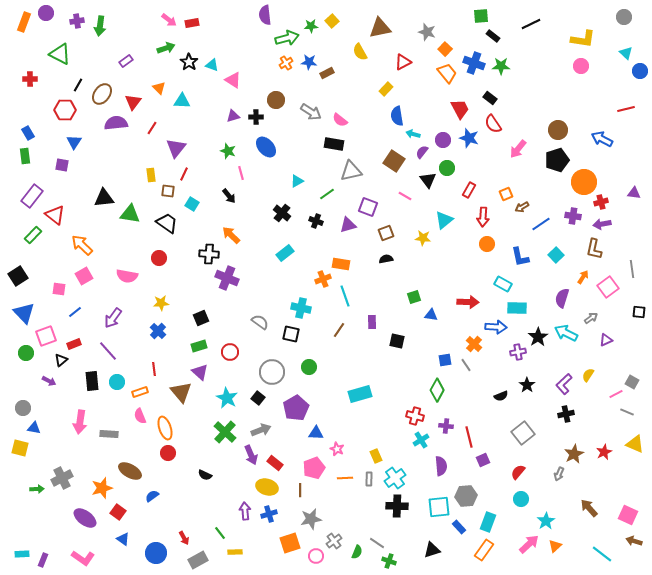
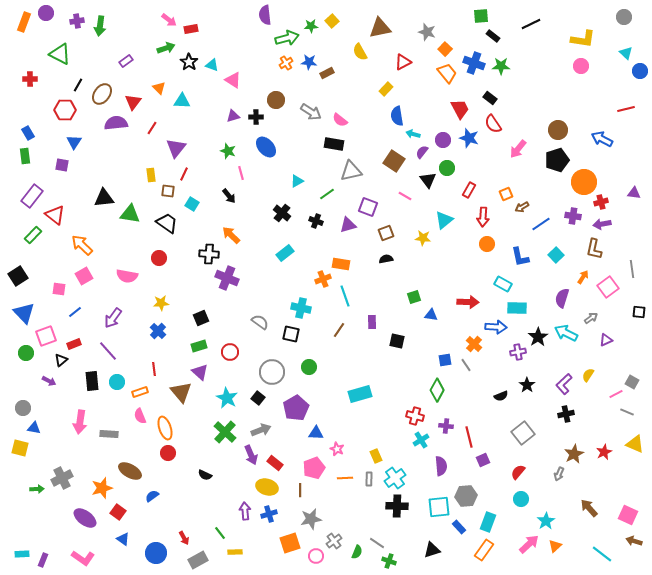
red rectangle at (192, 23): moved 1 px left, 6 px down
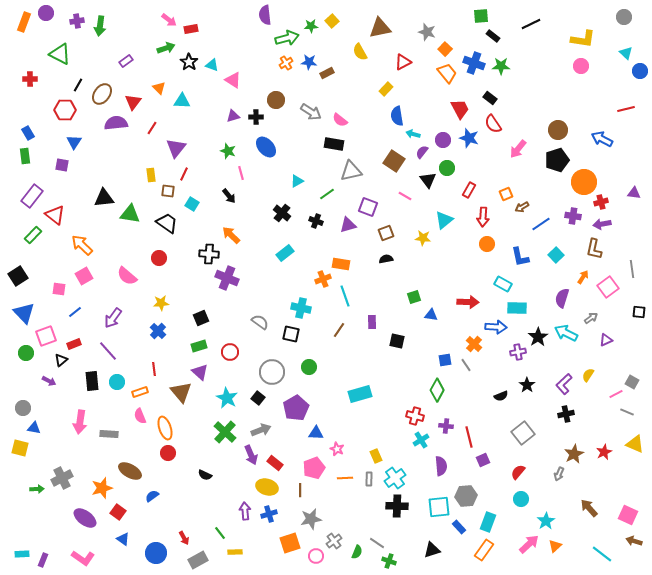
pink semicircle at (127, 276): rotated 30 degrees clockwise
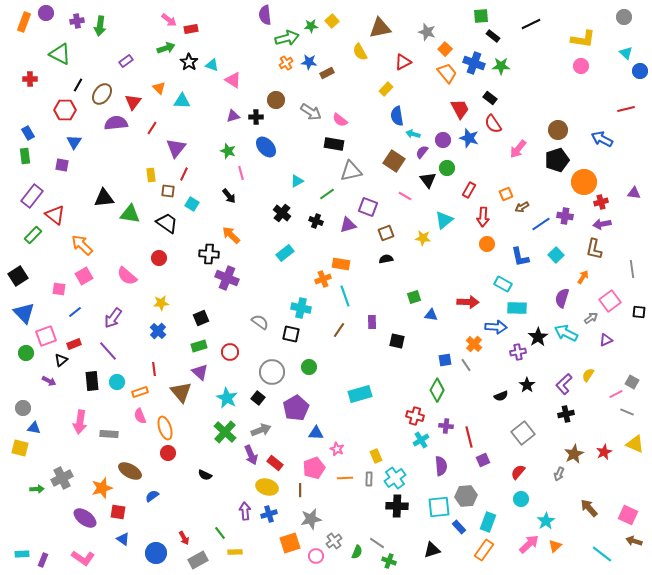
purple cross at (573, 216): moved 8 px left
pink square at (608, 287): moved 2 px right, 14 px down
red square at (118, 512): rotated 28 degrees counterclockwise
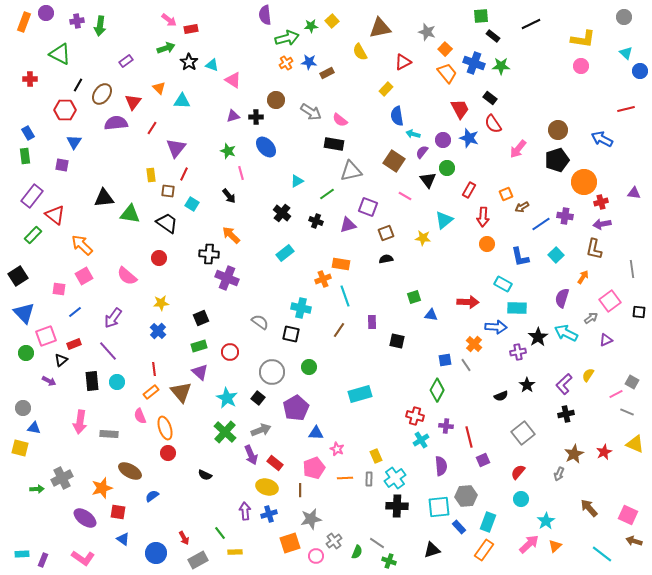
orange rectangle at (140, 392): moved 11 px right; rotated 21 degrees counterclockwise
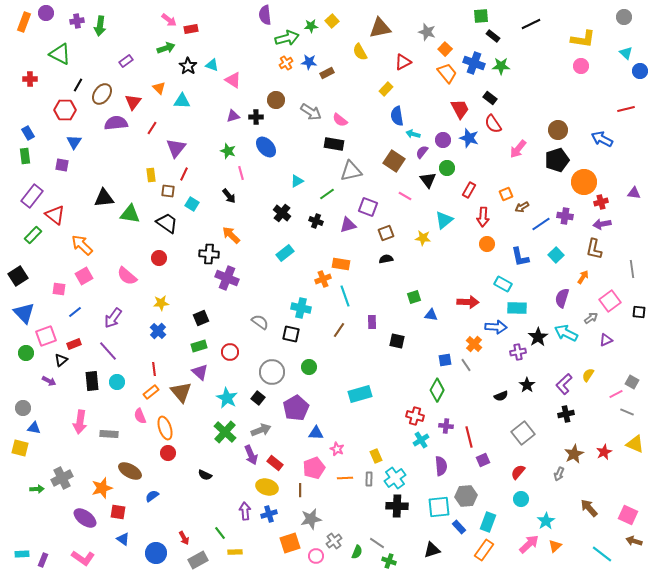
black star at (189, 62): moved 1 px left, 4 px down
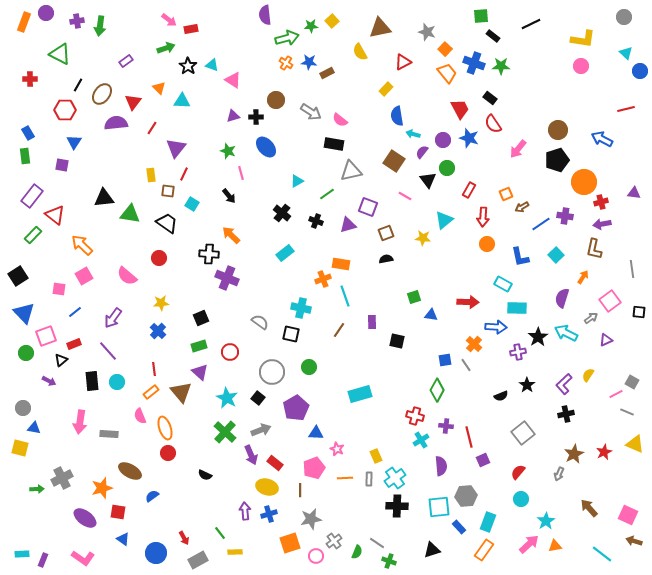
orange cross at (286, 63): rotated 24 degrees counterclockwise
orange triangle at (555, 546): rotated 32 degrees clockwise
